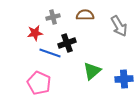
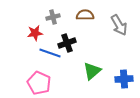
gray arrow: moved 1 px up
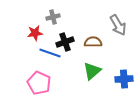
brown semicircle: moved 8 px right, 27 px down
gray arrow: moved 1 px left
black cross: moved 2 px left, 1 px up
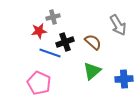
red star: moved 4 px right, 2 px up
brown semicircle: rotated 42 degrees clockwise
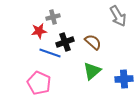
gray arrow: moved 9 px up
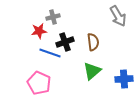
brown semicircle: rotated 42 degrees clockwise
